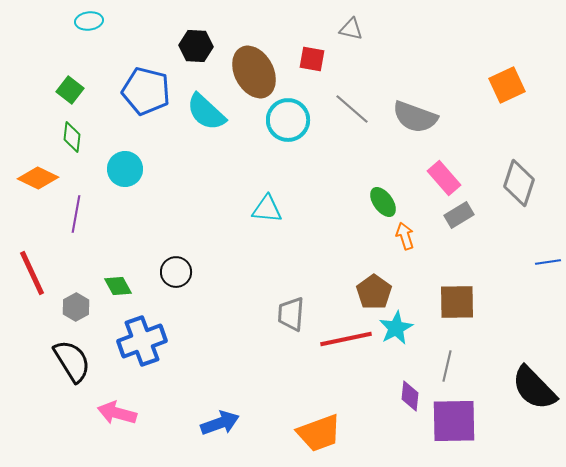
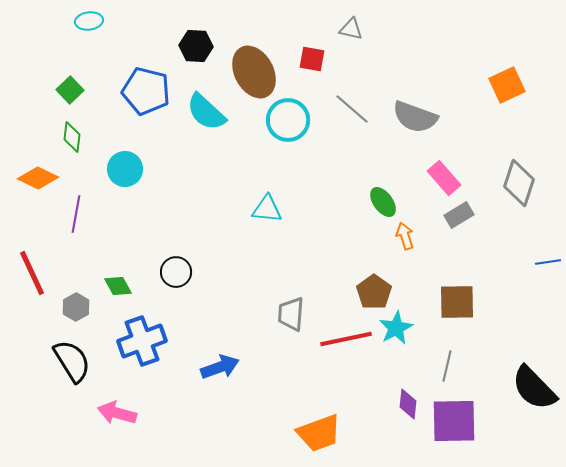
green square at (70, 90): rotated 8 degrees clockwise
purple diamond at (410, 396): moved 2 px left, 8 px down
blue arrow at (220, 423): moved 56 px up
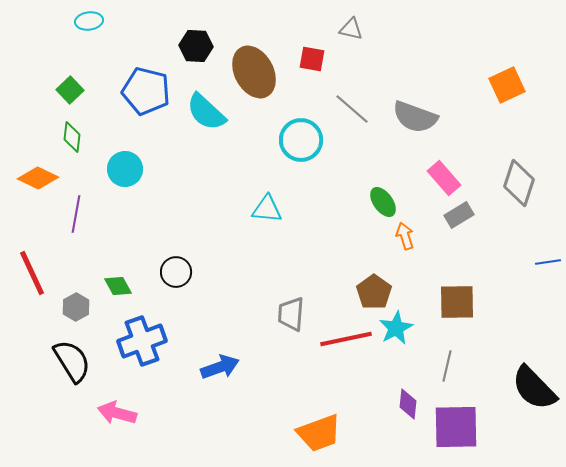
cyan circle at (288, 120): moved 13 px right, 20 px down
purple square at (454, 421): moved 2 px right, 6 px down
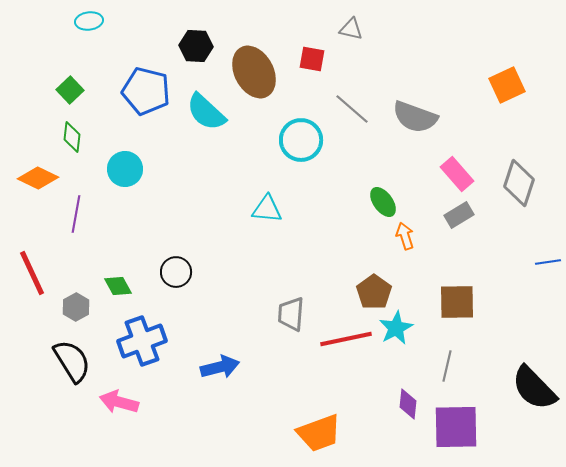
pink rectangle at (444, 178): moved 13 px right, 4 px up
blue arrow at (220, 367): rotated 6 degrees clockwise
pink arrow at (117, 413): moved 2 px right, 11 px up
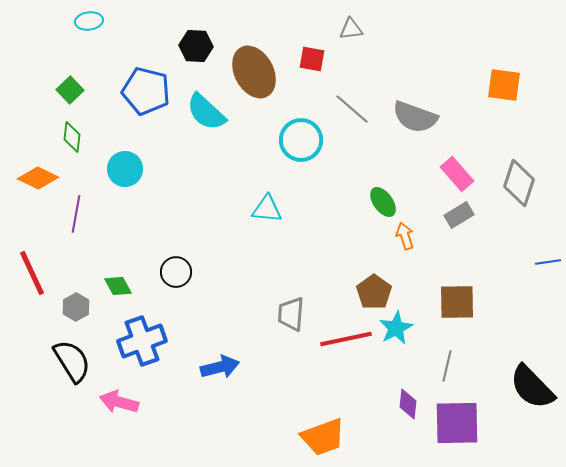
gray triangle at (351, 29): rotated 20 degrees counterclockwise
orange square at (507, 85): moved 3 px left; rotated 33 degrees clockwise
black semicircle at (534, 388): moved 2 px left, 1 px up
purple square at (456, 427): moved 1 px right, 4 px up
orange trapezoid at (319, 433): moved 4 px right, 4 px down
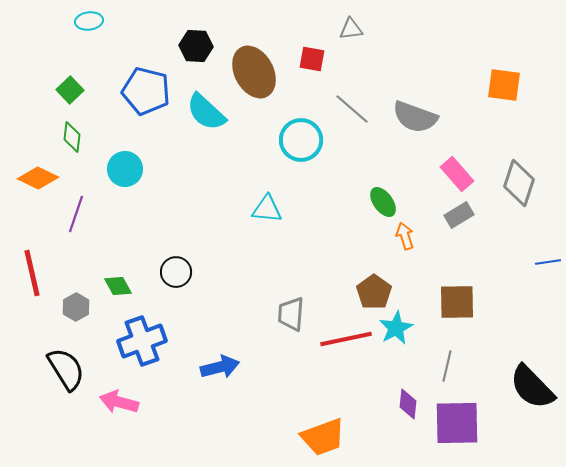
purple line at (76, 214): rotated 9 degrees clockwise
red line at (32, 273): rotated 12 degrees clockwise
black semicircle at (72, 361): moved 6 px left, 8 px down
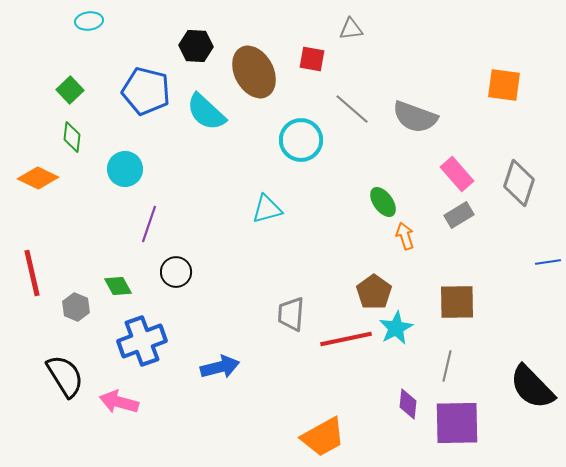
cyan triangle at (267, 209): rotated 20 degrees counterclockwise
purple line at (76, 214): moved 73 px right, 10 px down
gray hexagon at (76, 307): rotated 8 degrees counterclockwise
black semicircle at (66, 369): moved 1 px left, 7 px down
orange trapezoid at (323, 437): rotated 9 degrees counterclockwise
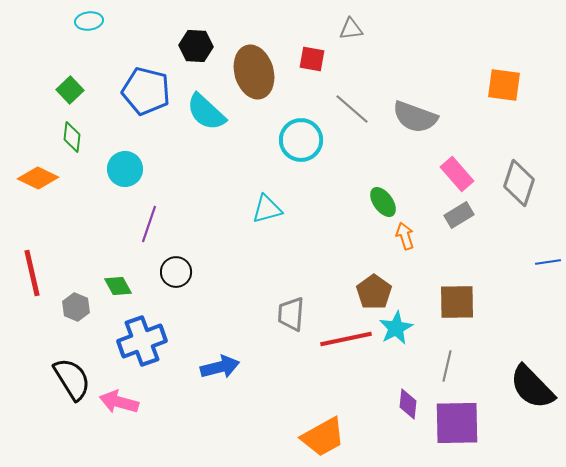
brown ellipse at (254, 72): rotated 12 degrees clockwise
black semicircle at (65, 376): moved 7 px right, 3 px down
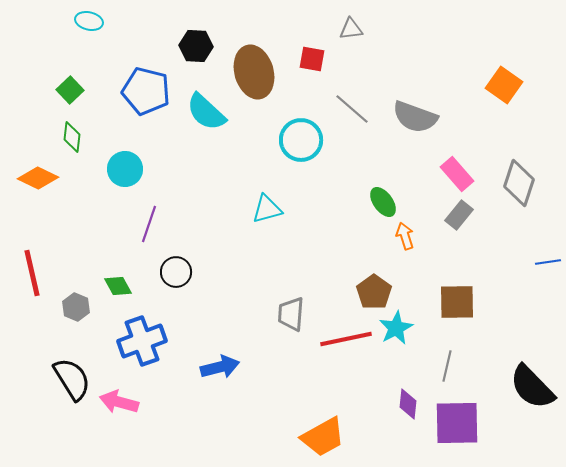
cyan ellipse at (89, 21): rotated 20 degrees clockwise
orange square at (504, 85): rotated 27 degrees clockwise
gray rectangle at (459, 215): rotated 20 degrees counterclockwise
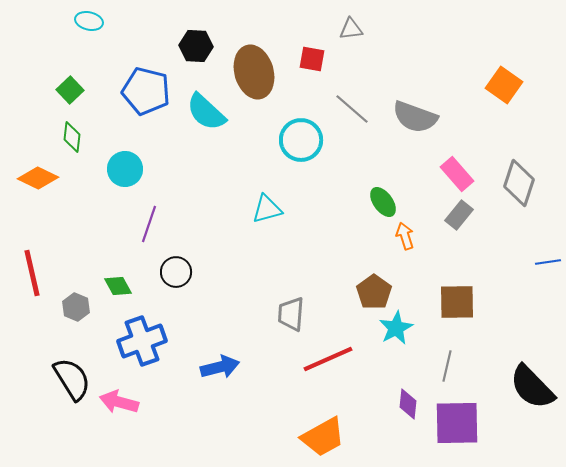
red line at (346, 339): moved 18 px left, 20 px down; rotated 12 degrees counterclockwise
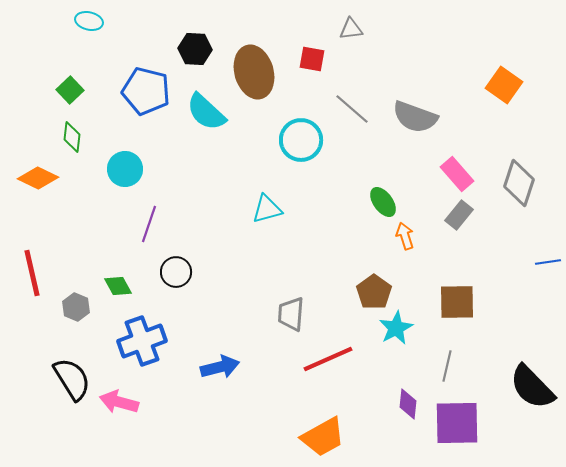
black hexagon at (196, 46): moved 1 px left, 3 px down
